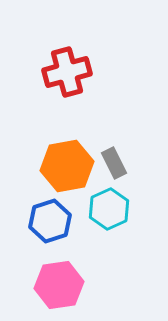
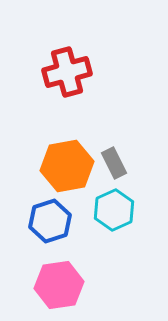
cyan hexagon: moved 5 px right, 1 px down
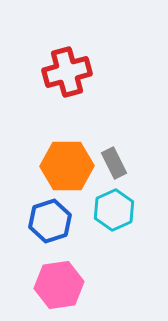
orange hexagon: rotated 9 degrees clockwise
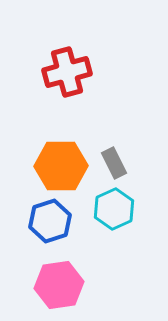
orange hexagon: moved 6 px left
cyan hexagon: moved 1 px up
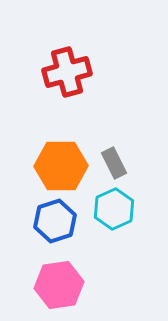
blue hexagon: moved 5 px right
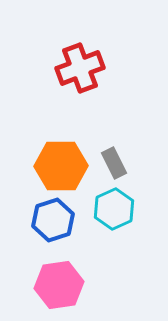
red cross: moved 13 px right, 4 px up; rotated 6 degrees counterclockwise
blue hexagon: moved 2 px left, 1 px up
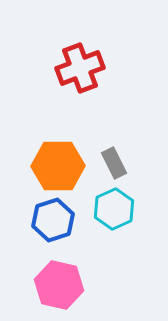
orange hexagon: moved 3 px left
pink hexagon: rotated 21 degrees clockwise
